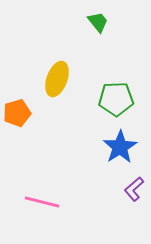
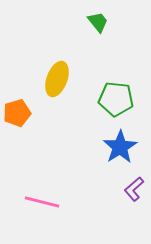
green pentagon: rotated 8 degrees clockwise
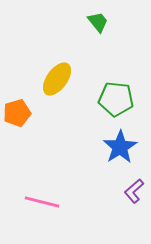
yellow ellipse: rotated 16 degrees clockwise
purple L-shape: moved 2 px down
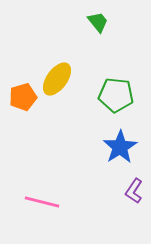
green pentagon: moved 4 px up
orange pentagon: moved 6 px right, 16 px up
purple L-shape: rotated 15 degrees counterclockwise
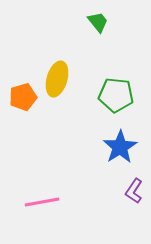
yellow ellipse: rotated 20 degrees counterclockwise
pink line: rotated 24 degrees counterclockwise
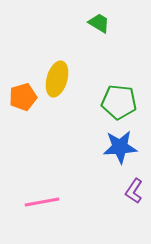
green trapezoid: moved 1 px right, 1 px down; rotated 20 degrees counterclockwise
green pentagon: moved 3 px right, 7 px down
blue star: rotated 28 degrees clockwise
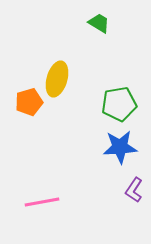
orange pentagon: moved 6 px right, 5 px down
green pentagon: moved 2 px down; rotated 16 degrees counterclockwise
purple L-shape: moved 1 px up
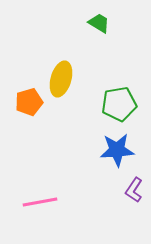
yellow ellipse: moved 4 px right
blue star: moved 3 px left, 3 px down
pink line: moved 2 px left
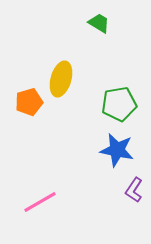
blue star: rotated 16 degrees clockwise
pink line: rotated 20 degrees counterclockwise
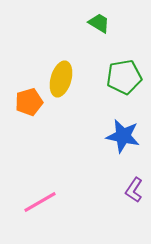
green pentagon: moved 5 px right, 27 px up
blue star: moved 6 px right, 14 px up
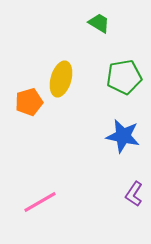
purple L-shape: moved 4 px down
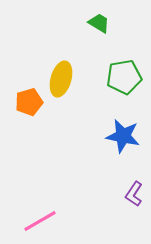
pink line: moved 19 px down
